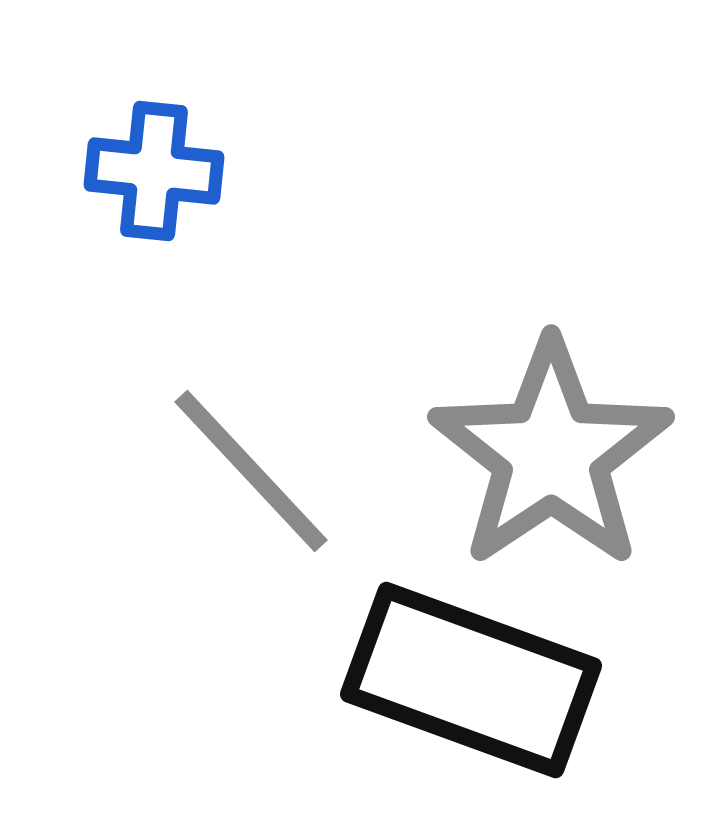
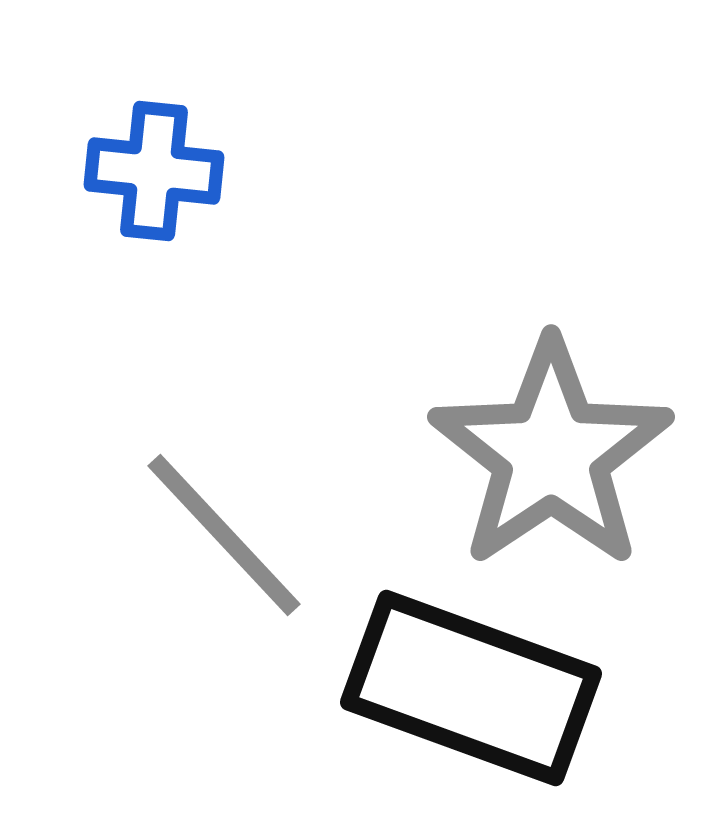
gray line: moved 27 px left, 64 px down
black rectangle: moved 8 px down
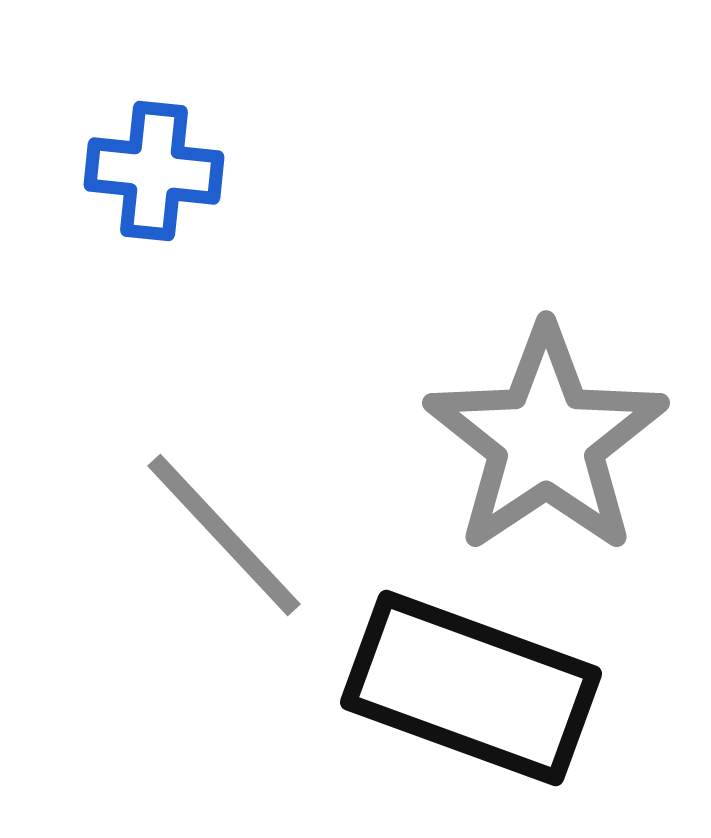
gray star: moved 5 px left, 14 px up
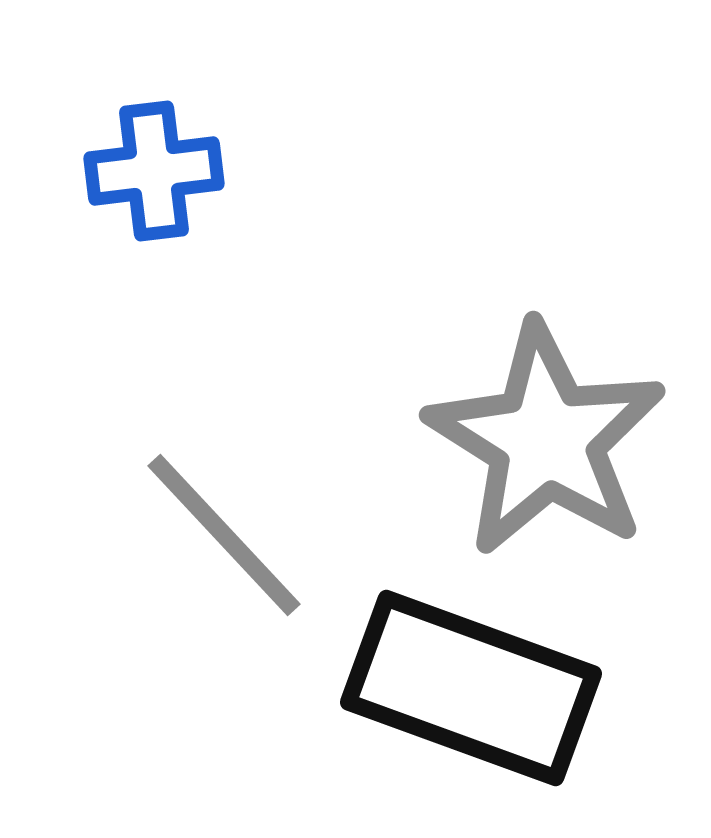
blue cross: rotated 13 degrees counterclockwise
gray star: rotated 6 degrees counterclockwise
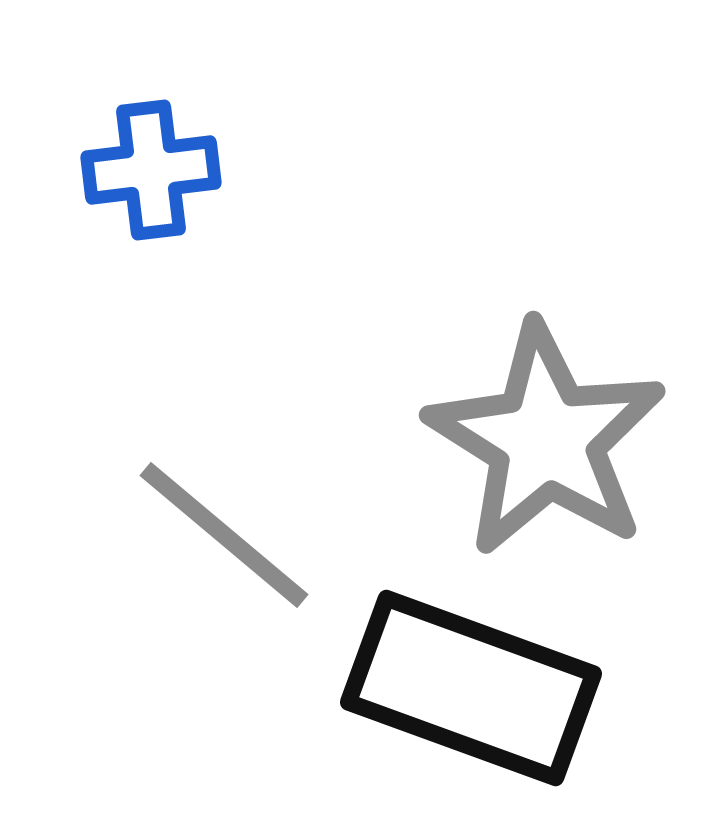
blue cross: moved 3 px left, 1 px up
gray line: rotated 7 degrees counterclockwise
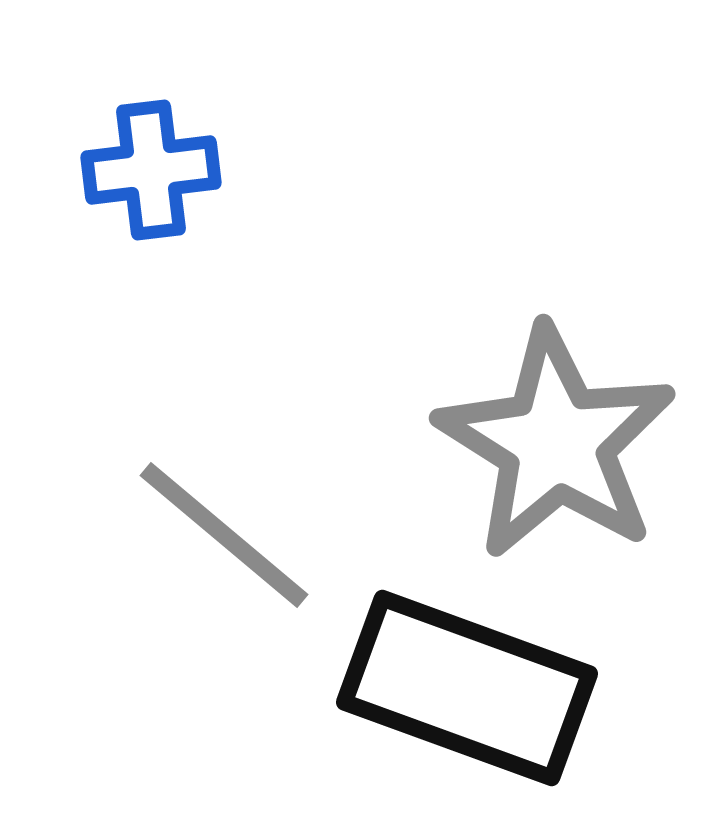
gray star: moved 10 px right, 3 px down
black rectangle: moved 4 px left
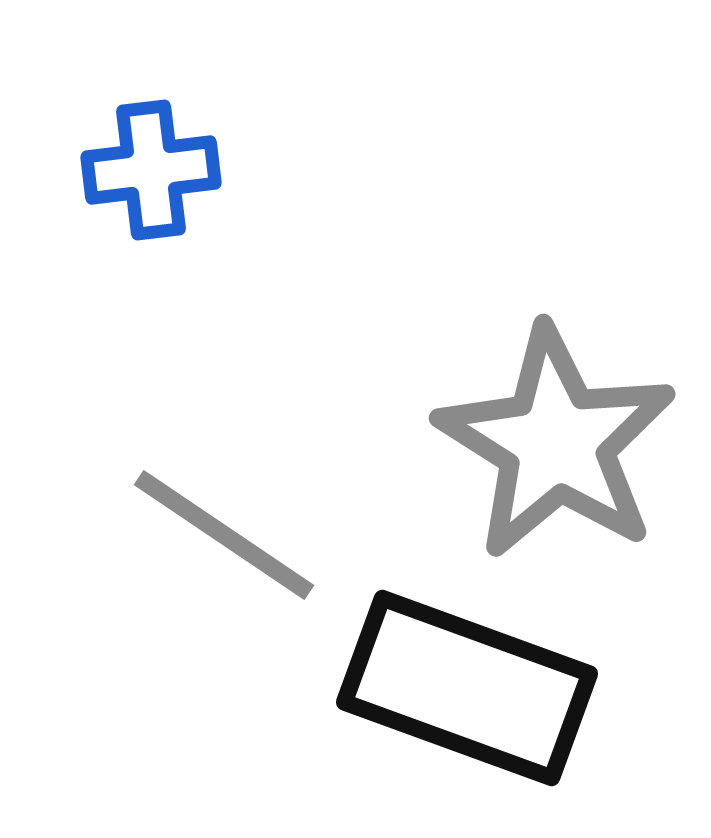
gray line: rotated 6 degrees counterclockwise
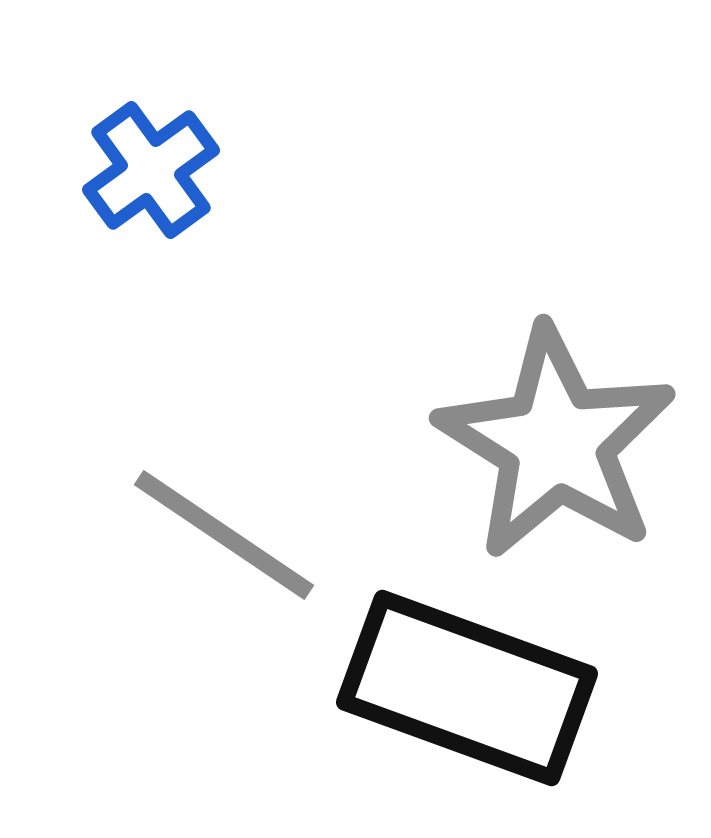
blue cross: rotated 29 degrees counterclockwise
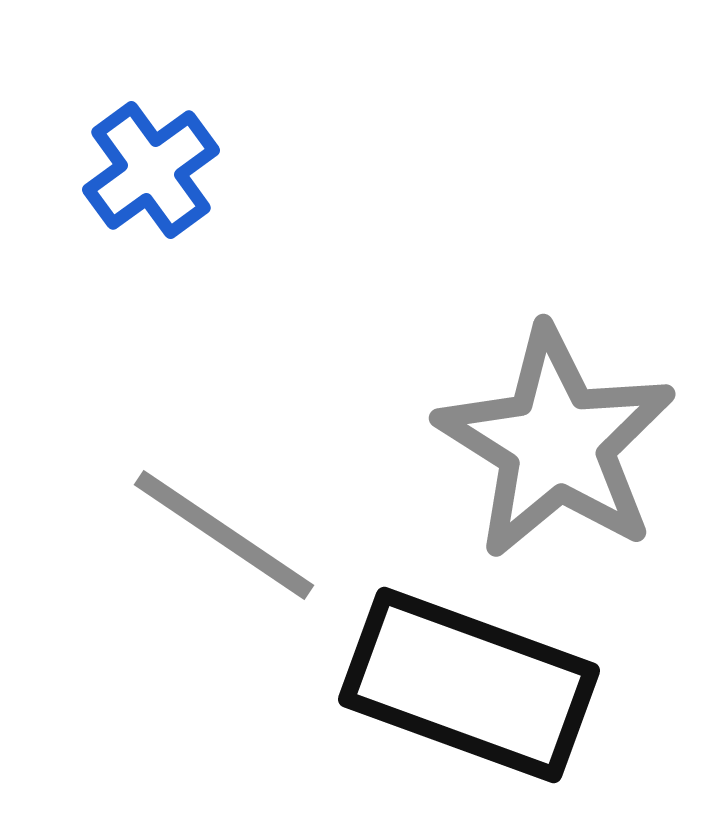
black rectangle: moved 2 px right, 3 px up
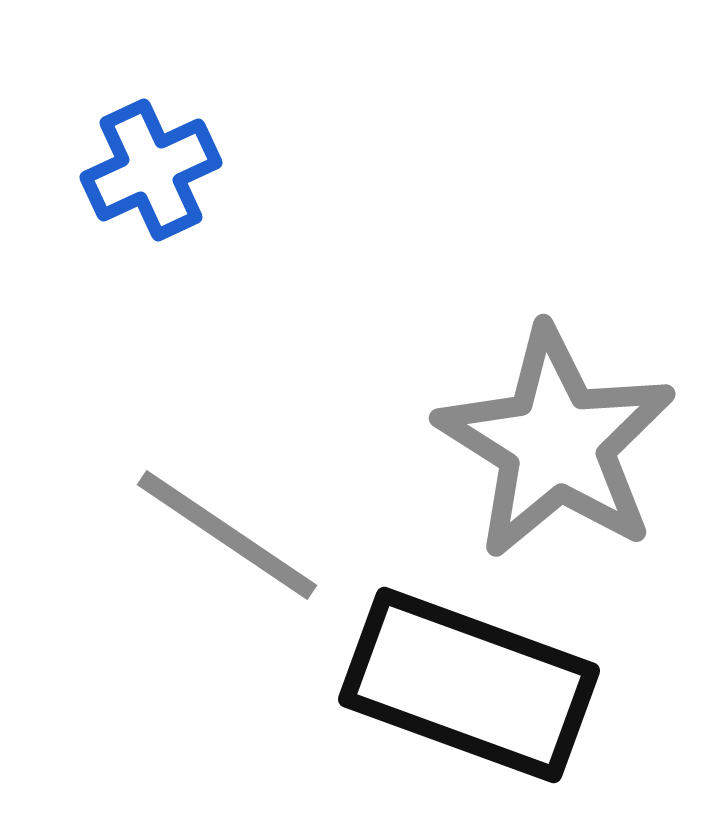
blue cross: rotated 11 degrees clockwise
gray line: moved 3 px right
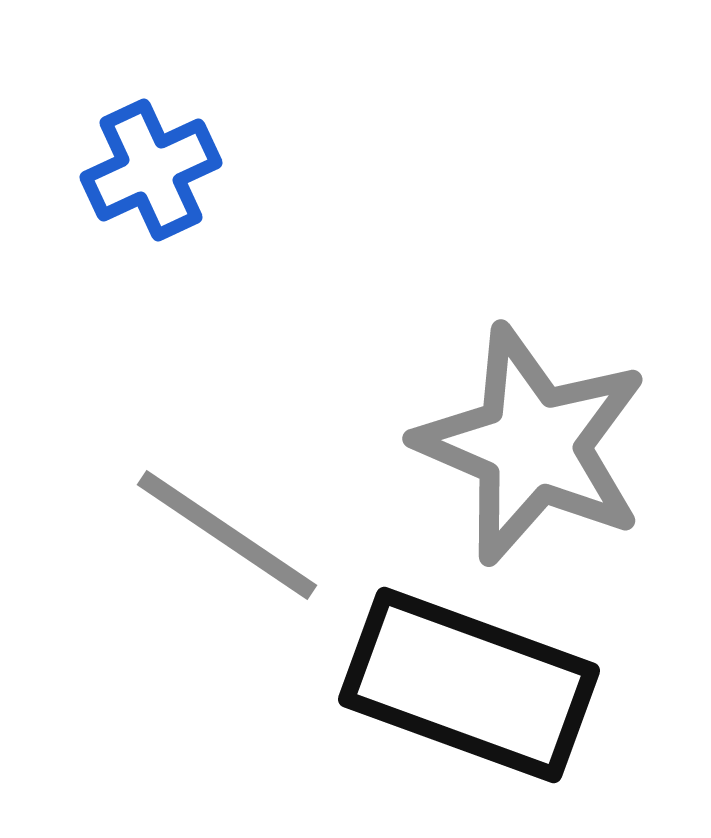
gray star: moved 24 px left, 2 px down; rotated 9 degrees counterclockwise
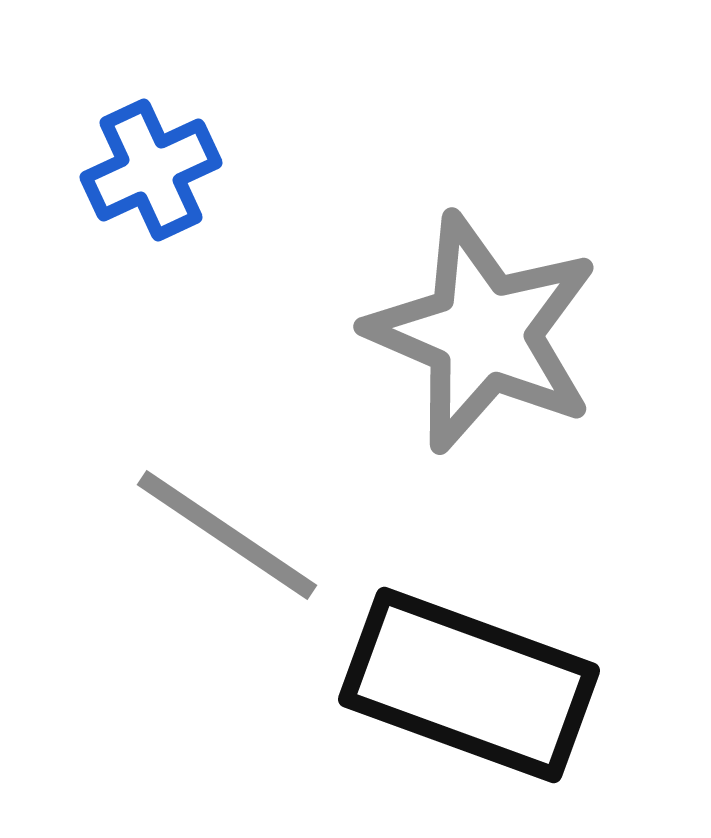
gray star: moved 49 px left, 112 px up
